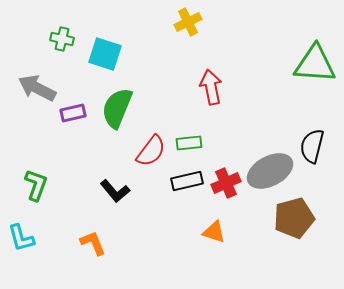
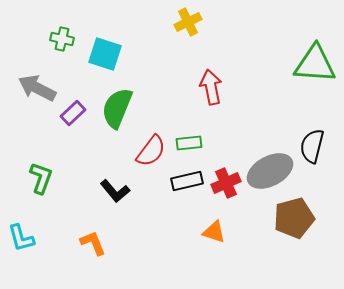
purple rectangle: rotated 30 degrees counterclockwise
green L-shape: moved 5 px right, 7 px up
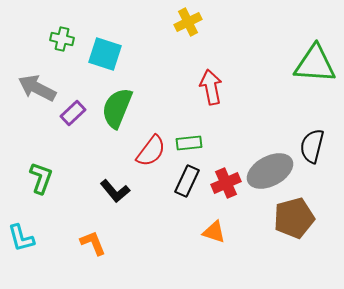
black rectangle: rotated 52 degrees counterclockwise
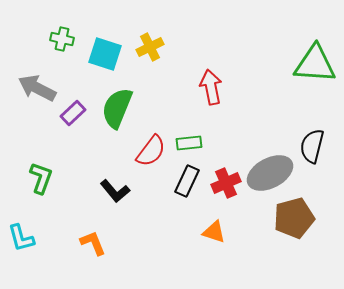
yellow cross: moved 38 px left, 25 px down
gray ellipse: moved 2 px down
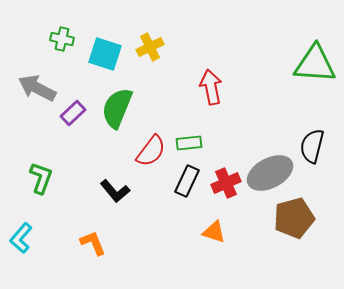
cyan L-shape: rotated 56 degrees clockwise
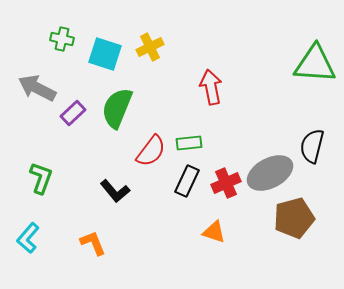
cyan L-shape: moved 7 px right
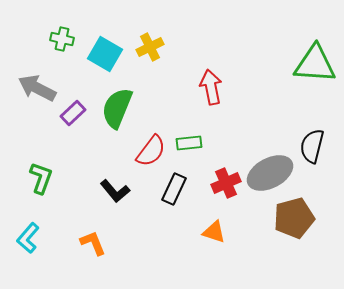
cyan square: rotated 12 degrees clockwise
black rectangle: moved 13 px left, 8 px down
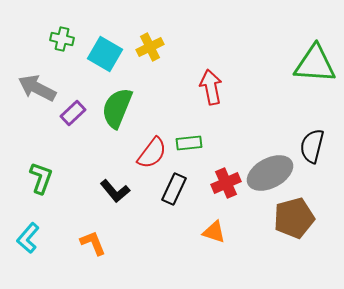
red semicircle: moved 1 px right, 2 px down
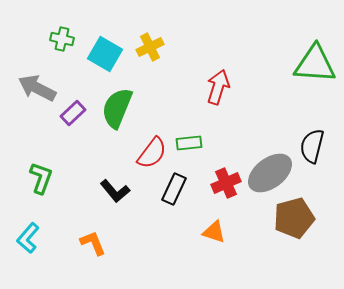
red arrow: moved 7 px right; rotated 28 degrees clockwise
gray ellipse: rotated 9 degrees counterclockwise
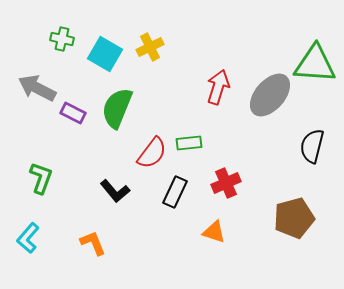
purple rectangle: rotated 70 degrees clockwise
gray ellipse: moved 78 px up; rotated 12 degrees counterclockwise
black rectangle: moved 1 px right, 3 px down
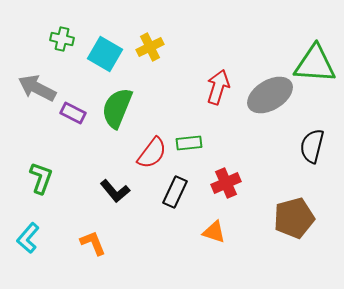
gray ellipse: rotated 18 degrees clockwise
